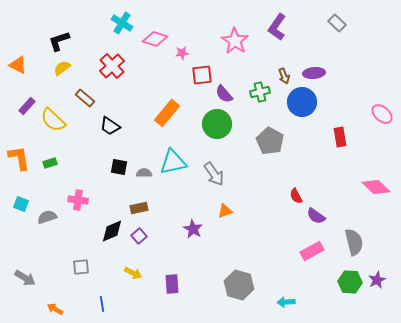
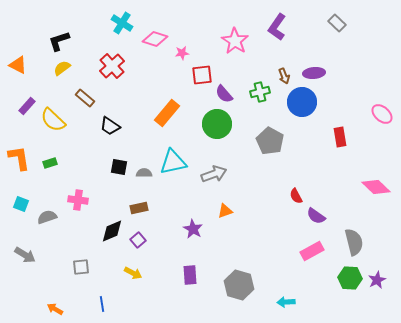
gray arrow at (214, 174): rotated 75 degrees counterclockwise
purple square at (139, 236): moved 1 px left, 4 px down
gray arrow at (25, 278): moved 23 px up
green hexagon at (350, 282): moved 4 px up
purple rectangle at (172, 284): moved 18 px right, 9 px up
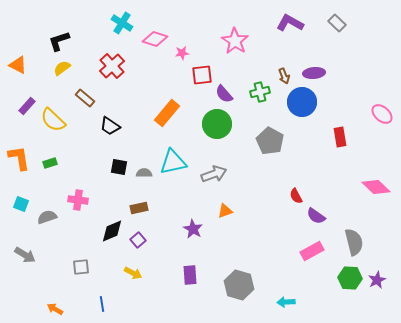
purple L-shape at (277, 27): moved 13 px right, 4 px up; rotated 84 degrees clockwise
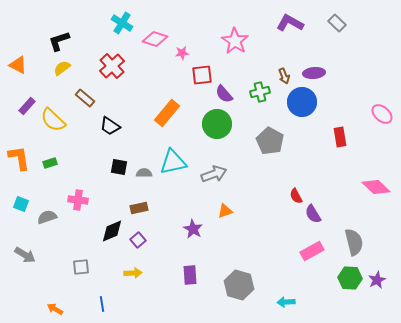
purple semicircle at (316, 216): moved 3 px left, 2 px up; rotated 24 degrees clockwise
yellow arrow at (133, 273): rotated 30 degrees counterclockwise
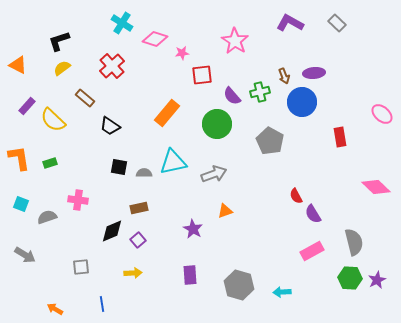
purple semicircle at (224, 94): moved 8 px right, 2 px down
cyan arrow at (286, 302): moved 4 px left, 10 px up
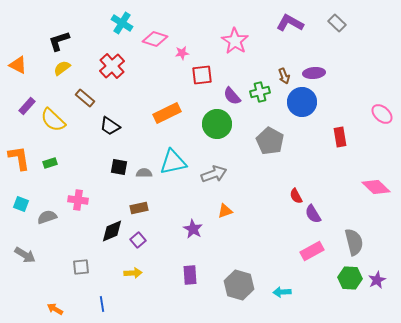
orange rectangle at (167, 113): rotated 24 degrees clockwise
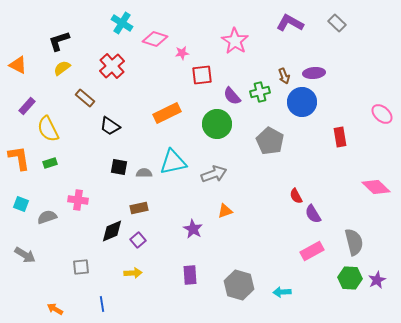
yellow semicircle at (53, 120): moved 5 px left, 9 px down; rotated 20 degrees clockwise
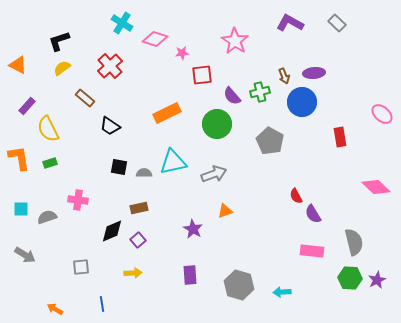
red cross at (112, 66): moved 2 px left
cyan square at (21, 204): moved 5 px down; rotated 21 degrees counterclockwise
pink rectangle at (312, 251): rotated 35 degrees clockwise
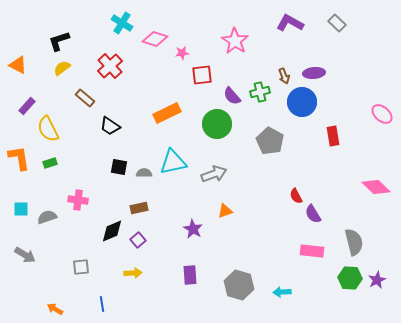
red rectangle at (340, 137): moved 7 px left, 1 px up
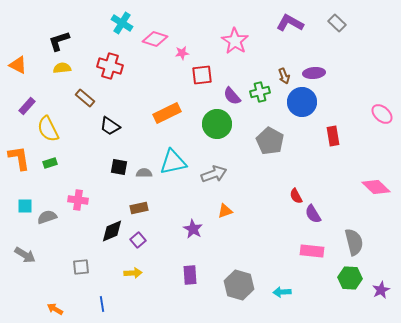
red cross at (110, 66): rotated 30 degrees counterclockwise
yellow semicircle at (62, 68): rotated 30 degrees clockwise
cyan square at (21, 209): moved 4 px right, 3 px up
purple star at (377, 280): moved 4 px right, 10 px down
